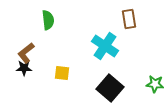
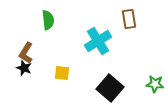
cyan cross: moved 7 px left, 5 px up; rotated 24 degrees clockwise
brown L-shape: rotated 20 degrees counterclockwise
black star: rotated 21 degrees clockwise
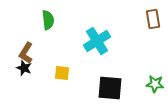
brown rectangle: moved 24 px right
cyan cross: moved 1 px left
black square: rotated 36 degrees counterclockwise
